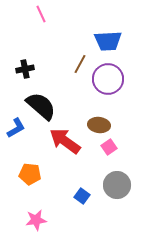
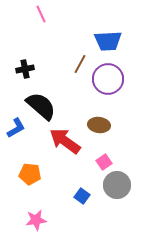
pink square: moved 5 px left, 15 px down
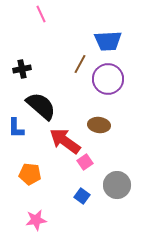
black cross: moved 3 px left
blue L-shape: rotated 120 degrees clockwise
pink square: moved 19 px left
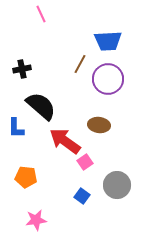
orange pentagon: moved 4 px left, 3 px down
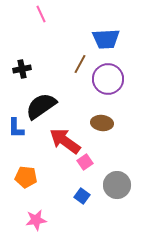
blue trapezoid: moved 2 px left, 2 px up
black semicircle: rotated 76 degrees counterclockwise
brown ellipse: moved 3 px right, 2 px up
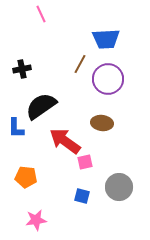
pink square: rotated 21 degrees clockwise
gray circle: moved 2 px right, 2 px down
blue square: rotated 21 degrees counterclockwise
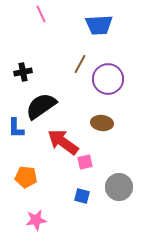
blue trapezoid: moved 7 px left, 14 px up
black cross: moved 1 px right, 3 px down
red arrow: moved 2 px left, 1 px down
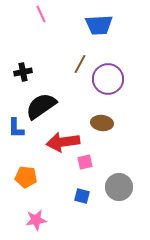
red arrow: rotated 44 degrees counterclockwise
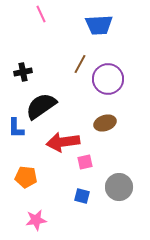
brown ellipse: moved 3 px right; rotated 25 degrees counterclockwise
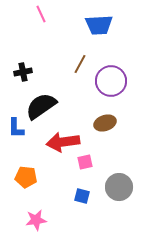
purple circle: moved 3 px right, 2 px down
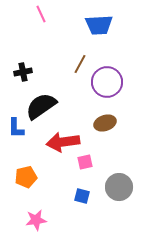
purple circle: moved 4 px left, 1 px down
orange pentagon: rotated 20 degrees counterclockwise
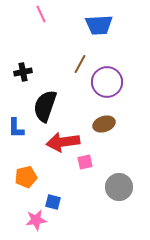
black semicircle: moved 4 px right; rotated 36 degrees counterclockwise
brown ellipse: moved 1 px left, 1 px down
blue square: moved 29 px left, 6 px down
